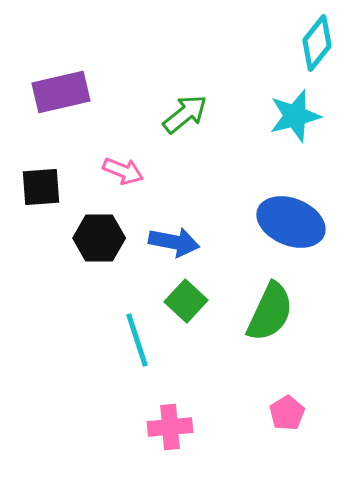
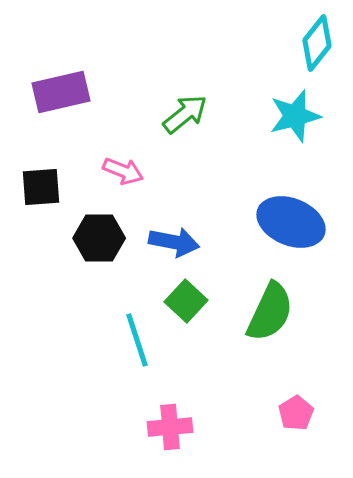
pink pentagon: moved 9 px right
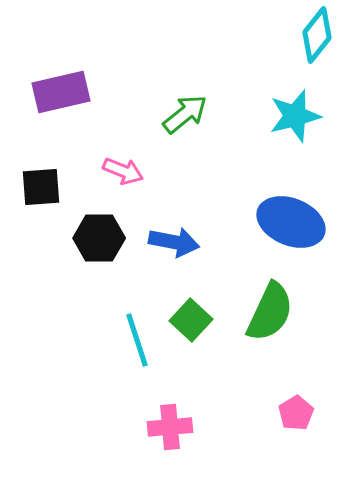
cyan diamond: moved 8 px up
green square: moved 5 px right, 19 px down
